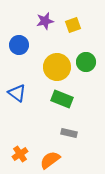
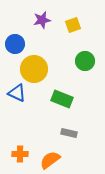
purple star: moved 3 px left, 1 px up
blue circle: moved 4 px left, 1 px up
green circle: moved 1 px left, 1 px up
yellow circle: moved 23 px left, 2 px down
blue triangle: rotated 12 degrees counterclockwise
orange cross: rotated 35 degrees clockwise
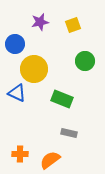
purple star: moved 2 px left, 2 px down
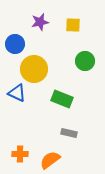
yellow square: rotated 21 degrees clockwise
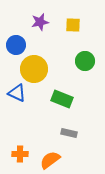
blue circle: moved 1 px right, 1 px down
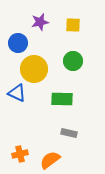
blue circle: moved 2 px right, 2 px up
green circle: moved 12 px left
green rectangle: rotated 20 degrees counterclockwise
orange cross: rotated 14 degrees counterclockwise
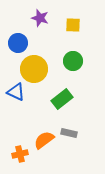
purple star: moved 4 px up; rotated 30 degrees clockwise
blue triangle: moved 1 px left, 1 px up
green rectangle: rotated 40 degrees counterclockwise
orange semicircle: moved 6 px left, 20 px up
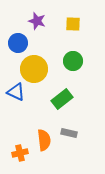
purple star: moved 3 px left, 3 px down
yellow square: moved 1 px up
orange semicircle: rotated 120 degrees clockwise
orange cross: moved 1 px up
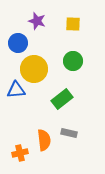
blue triangle: moved 2 px up; rotated 30 degrees counterclockwise
